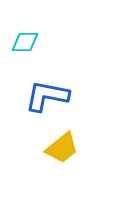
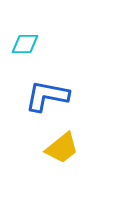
cyan diamond: moved 2 px down
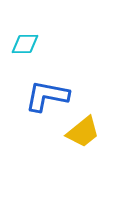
yellow trapezoid: moved 21 px right, 16 px up
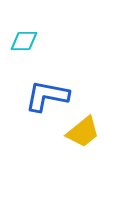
cyan diamond: moved 1 px left, 3 px up
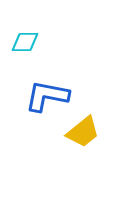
cyan diamond: moved 1 px right, 1 px down
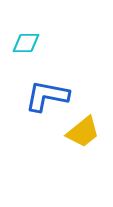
cyan diamond: moved 1 px right, 1 px down
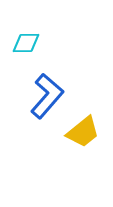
blue L-shape: rotated 120 degrees clockwise
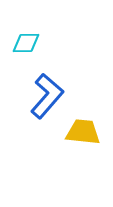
yellow trapezoid: rotated 135 degrees counterclockwise
